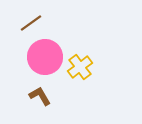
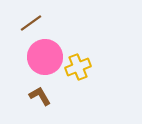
yellow cross: moved 2 px left; rotated 15 degrees clockwise
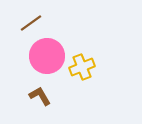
pink circle: moved 2 px right, 1 px up
yellow cross: moved 4 px right
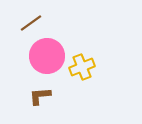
brown L-shape: rotated 65 degrees counterclockwise
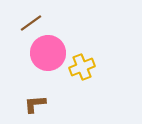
pink circle: moved 1 px right, 3 px up
brown L-shape: moved 5 px left, 8 px down
